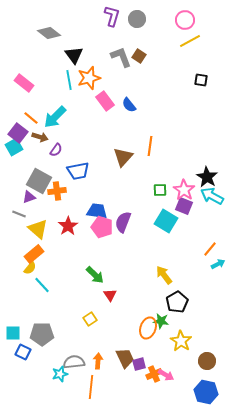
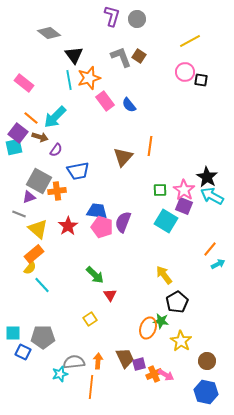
pink circle at (185, 20): moved 52 px down
cyan square at (14, 147): rotated 18 degrees clockwise
gray pentagon at (42, 334): moved 1 px right, 3 px down
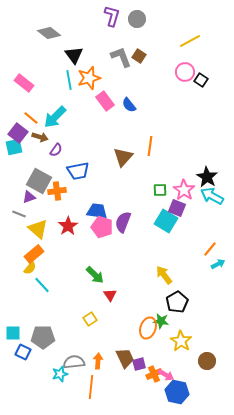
black square at (201, 80): rotated 24 degrees clockwise
purple square at (184, 206): moved 7 px left, 2 px down
blue hexagon at (206, 392): moved 29 px left
